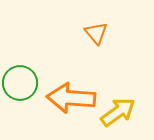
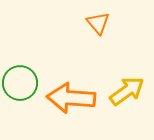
orange triangle: moved 2 px right, 10 px up
yellow arrow: moved 9 px right, 21 px up
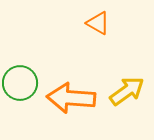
orange triangle: rotated 20 degrees counterclockwise
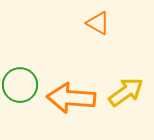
green circle: moved 2 px down
yellow arrow: moved 1 px left, 1 px down
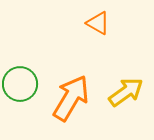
green circle: moved 1 px up
orange arrow: rotated 117 degrees clockwise
